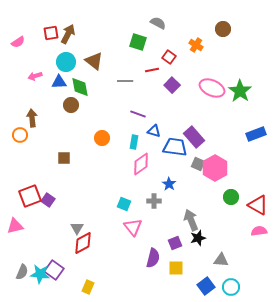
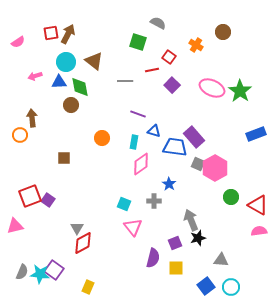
brown circle at (223, 29): moved 3 px down
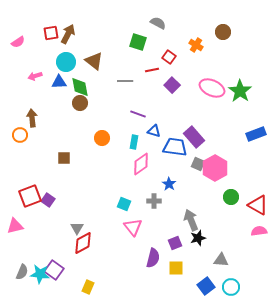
brown circle at (71, 105): moved 9 px right, 2 px up
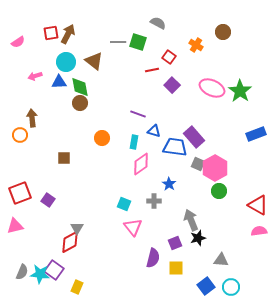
gray line at (125, 81): moved 7 px left, 39 px up
red square at (30, 196): moved 10 px left, 3 px up
green circle at (231, 197): moved 12 px left, 6 px up
red diamond at (83, 243): moved 13 px left, 1 px up
yellow rectangle at (88, 287): moved 11 px left
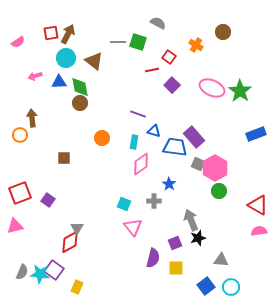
cyan circle at (66, 62): moved 4 px up
